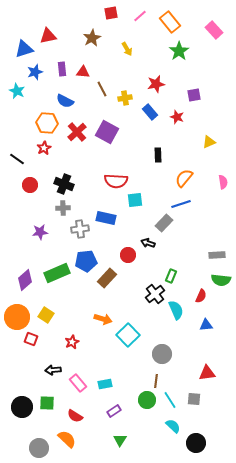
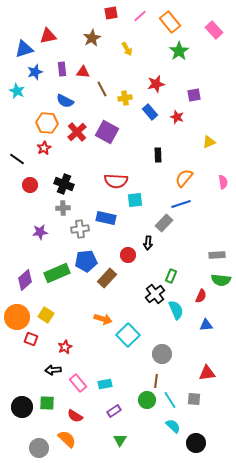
black arrow at (148, 243): rotated 104 degrees counterclockwise
red star at (72, 342): moved 7 px left, 5 px down
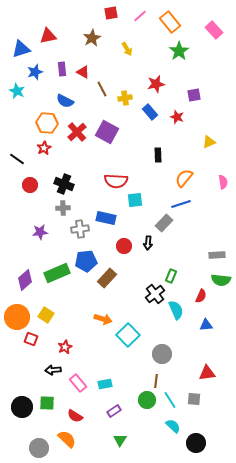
blue triangle at (24, 49): moved 3 px left
red triangle at (83, 72): rotated 24 degrees clockwise
red circle at (128, 255): moved 4 px left, 9 px up
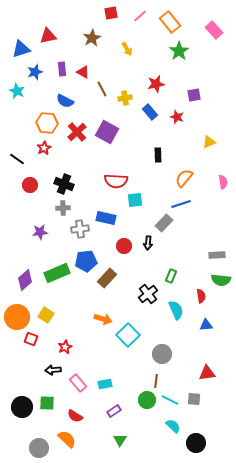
black cross at (155, 294): moved 7 px left
red semicircle at (201, 296): rotated 32 degrees counterclockwise
cyan line at (170, 400): rotated 30 degrees counterclockwise
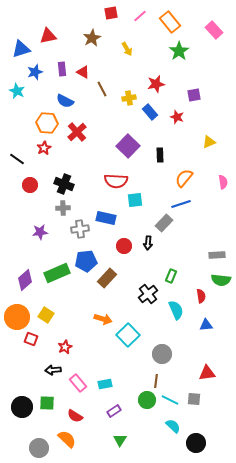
yellow cross at (125, 98): moved 4 px right
purple square at (107, 132): moved 21 px right, 14 px down; rotated 15 degrees clockwise
black rectangle at (158, 155): moved 2 px right
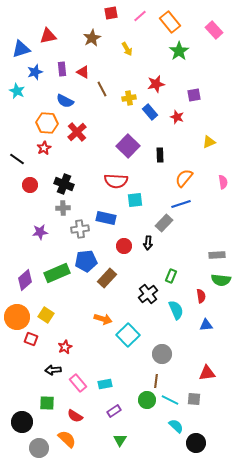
black circle at (22, 407): moved 15 px down
cyan semicircle at (173, 426): moved 3 px right
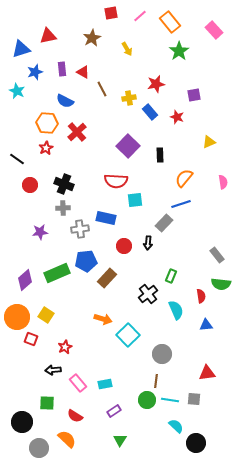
red star at (44, 148): moved 2 px right
gray rectangle at (217, 255): rotated 56 degrees clockwise
green semicircle at (221, 280): moved 4 px down
cyan line at (170, 400): rotated 18 degrees counterclockwise
